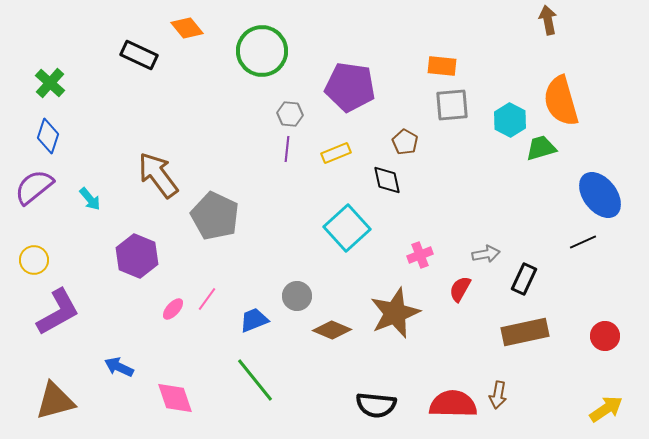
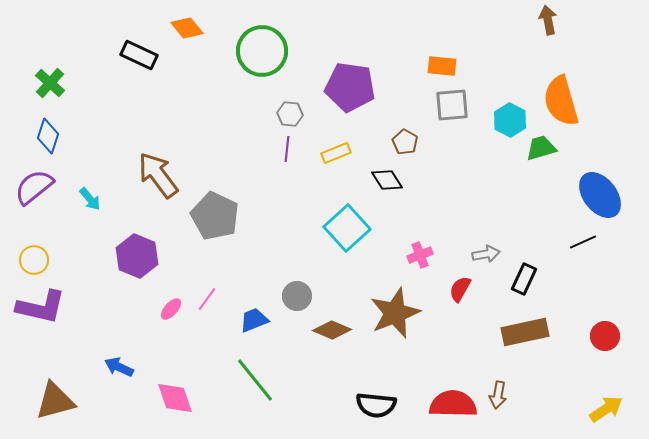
black diamond at (387, 180): rotated 20 degrees counterclockwise
pink ellipse at (173, 309): moved 2 px left
purple L-shape at (58, 312): moved 17 px left, 5 px up; rotated 42 degrees clockwise
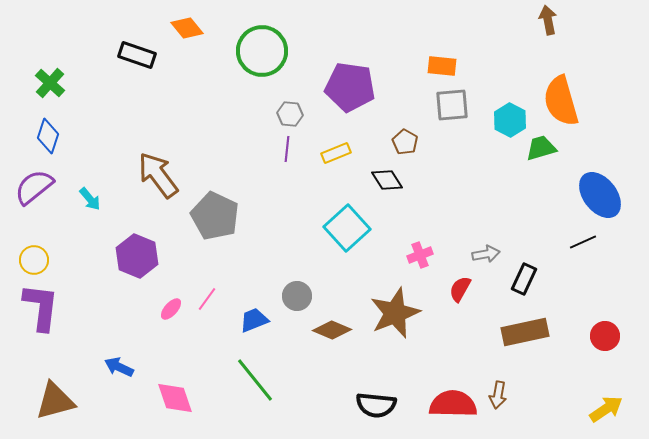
black rectangle at (139, 55): moved 2 px left; rotated 6 degrees counterclockwise
purple L-shape at (41, 307): rotated 96 degrees counterclockwise
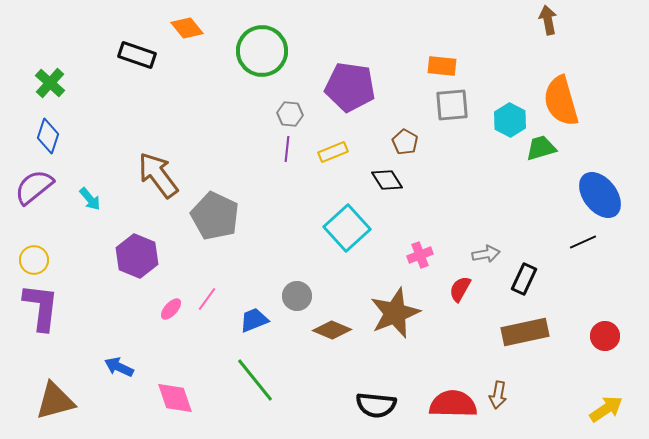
yellow rectangle at (336, 153): moved 3 px left, 1 px up
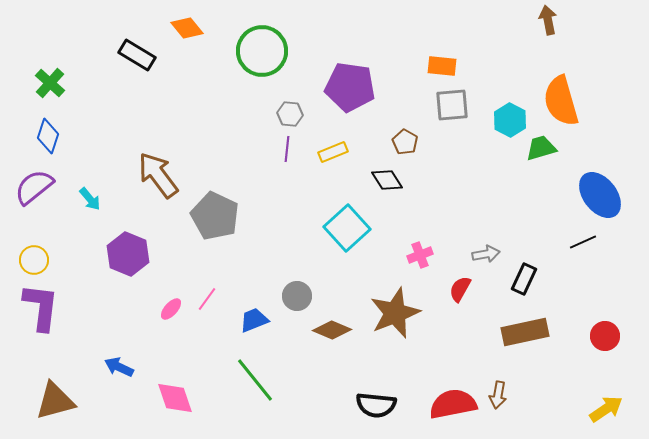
black rectangle at (137, 55): rotated 12 degrees clockwise
purple hexagon at (137, 256): moved 9 px left, 2 px up
red semicircle at (453, 404): rotated 12 degrees counterclockwise
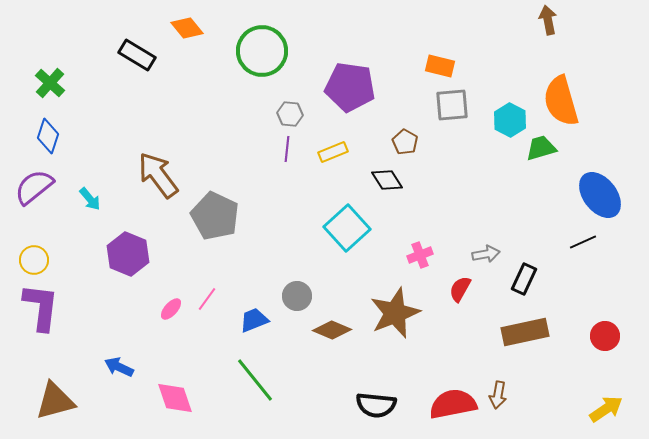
orange rectangle at (442, 66): moved 2 px left; rotated 8 degrees clockwise
